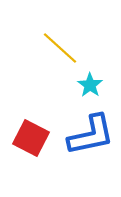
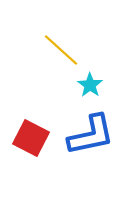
yellow line: moved 1 px right, 2 px down
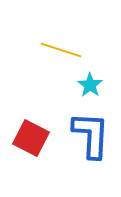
yellow line: rotated 24 degrees counterclockwise
blue L-shape: rotated 75 degrees counterclockwise
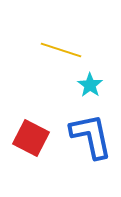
blue L-shape: moved 1 px down; rotated 15 degrees counterclockwise
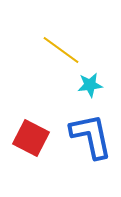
yellow line: rotated 18 degrees clockwise
cyan star: rotated 30 degrees clockwise
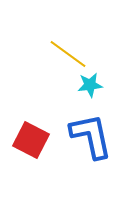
yellow line: moved 7 px right, 4 px down
red square: moved 2 px down
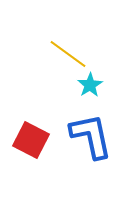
cyan star: rotated 25 degrees counterclockwise
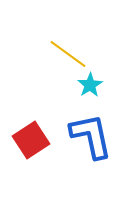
red square: rotated 30 degrees clockwise
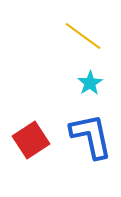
yellow line: moved 15 px right, 18 px up
cyan star: moved 2 px up
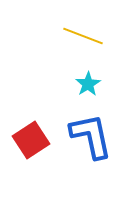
yellow line: rotated 15 degrees counterclockwise
cyan star: moved 2 px left, 1 px down
